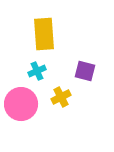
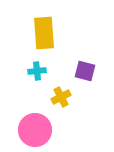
yellow rectangle: moved 1 px up
cyan cross: rotated 18 degrees clockwise
pink circle: moved 14 px right, 26 px down
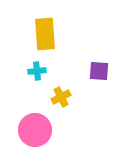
yellow rectangle: moved 1 px right, 1 px down
purple square: moved 14 px right; rotated 10 degrees counterclockwise
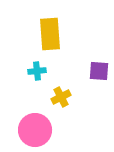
yellow rectangle: moved 5 px right
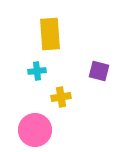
purple square: rotated 10 degrees clockwise
yellow cross: rotated 18 degrees clockwise
